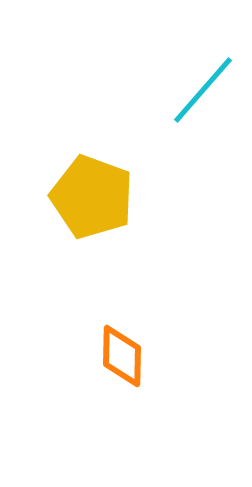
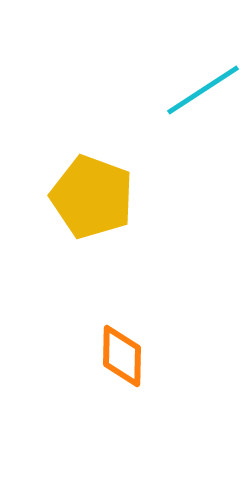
cyan line: rotated 16 degrees clockwise
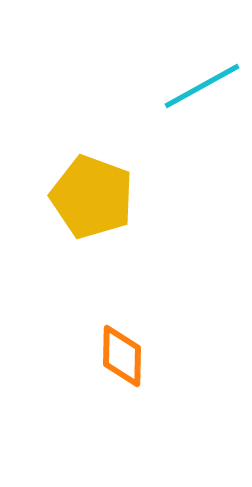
cyan line: moved 1 px left, 4 px up; rotated 4 degrees clockwise
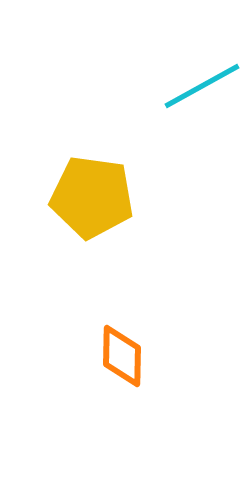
yellow pentagon: rotated 12 degrees counterclockwise
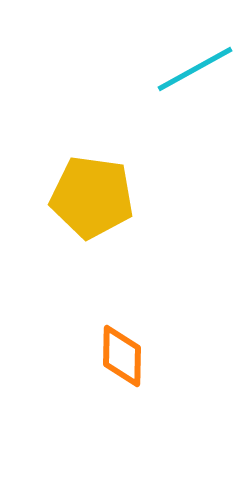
cyan line: moved 7 px left, 17 px up
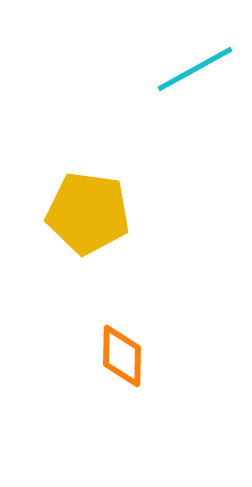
yellow pentagon: moved 4 px left, 16 px down
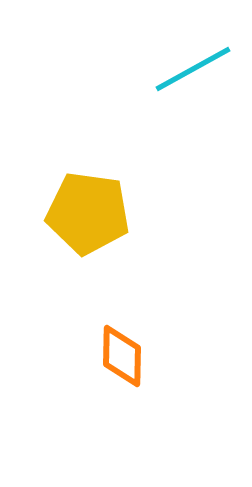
cyan line: moved 2 px left
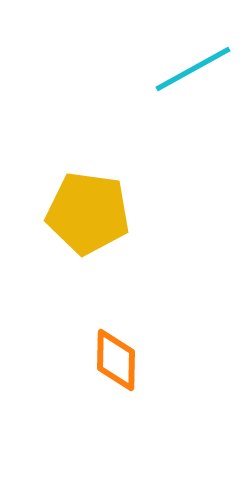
orange diamond: moved 6 px left, 4 px down
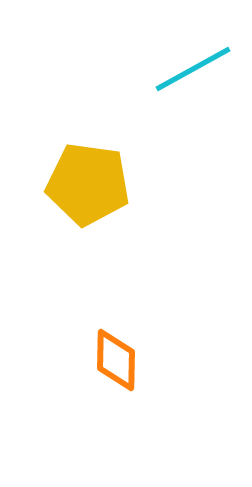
yellow pentagon: moved 29 px up
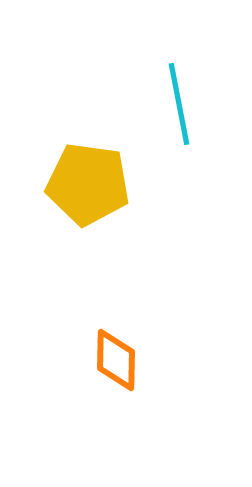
cyan line: moved 14 px left, 35 px down; rotated 72 degrees counterclockwise
